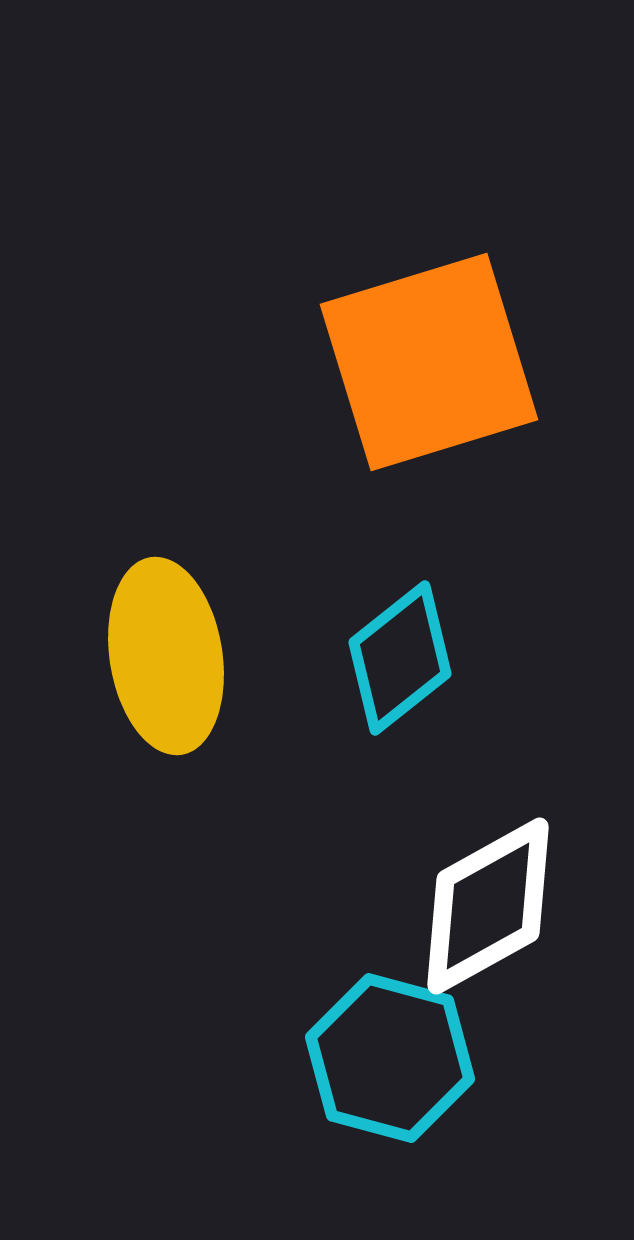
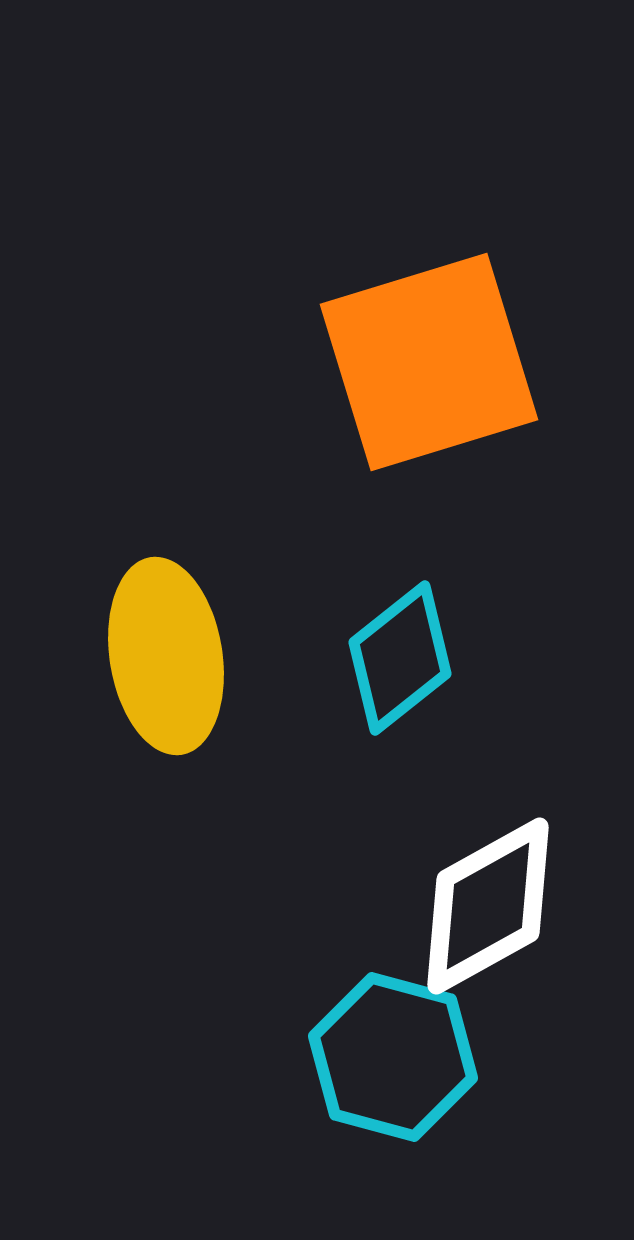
cyan hexagon: moved 3 px right, 1 px up
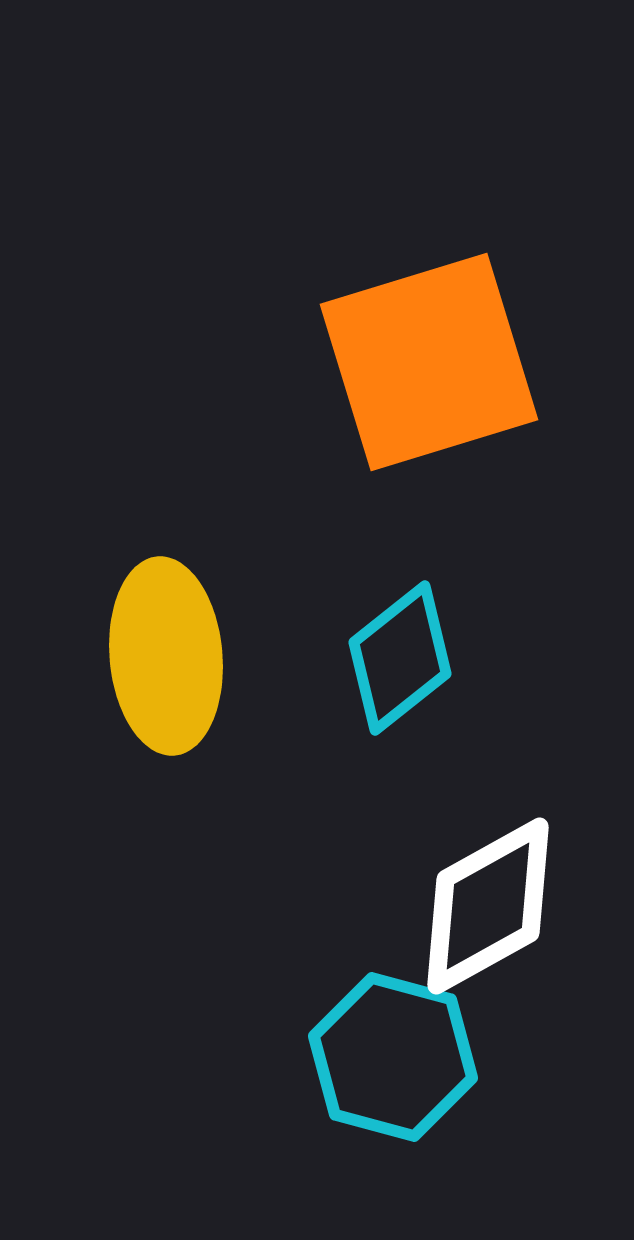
yellow ellipse: rotated 4 degrees clockwise
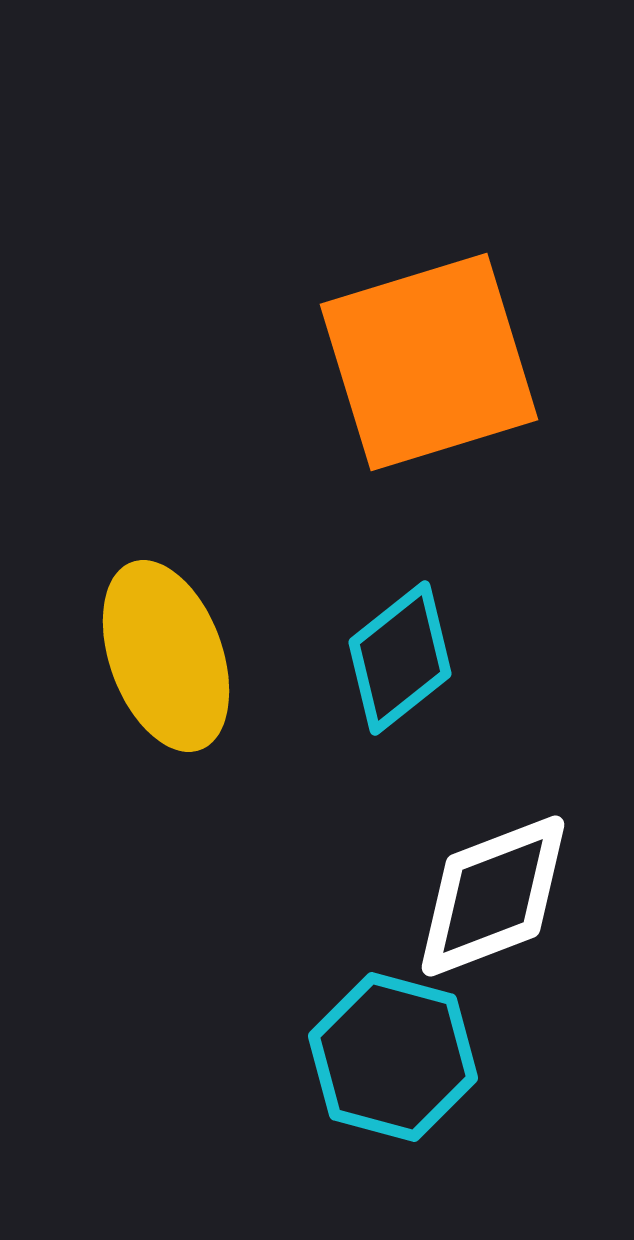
yellow ellipse: rotated 15 degrees counterclockwise
white diamond: moved 5 px right, 10 px up; rotated 8 degrees clockwise
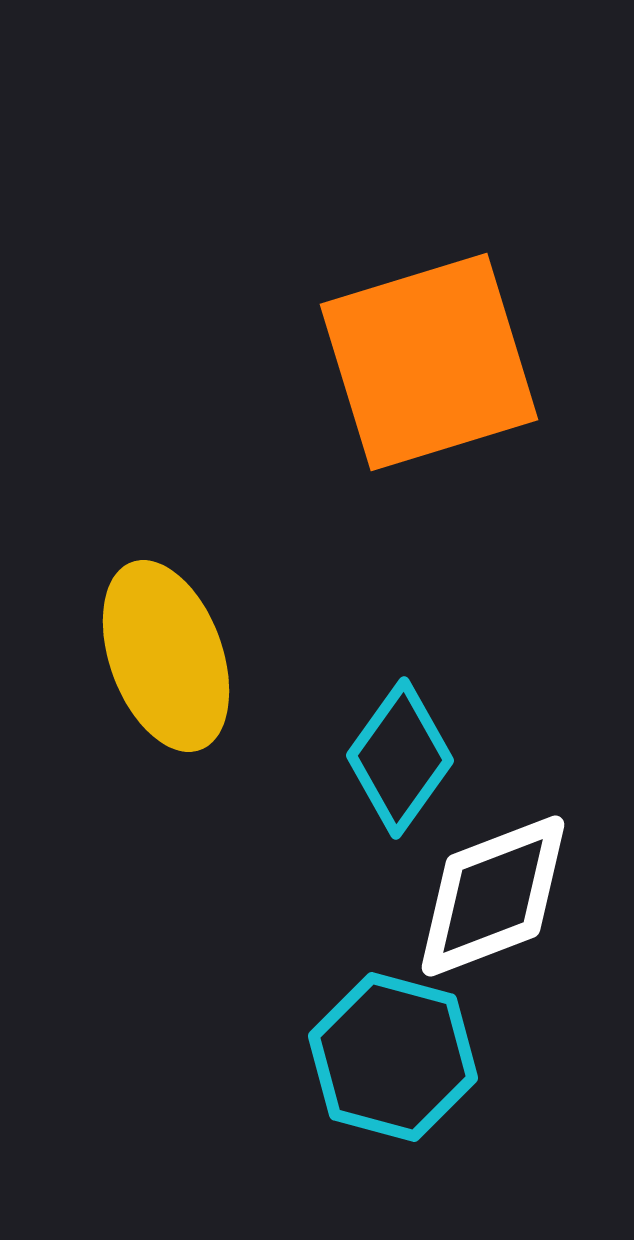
cyan diamond: moved 100 px down; rotated 16 degrees counterclockwise
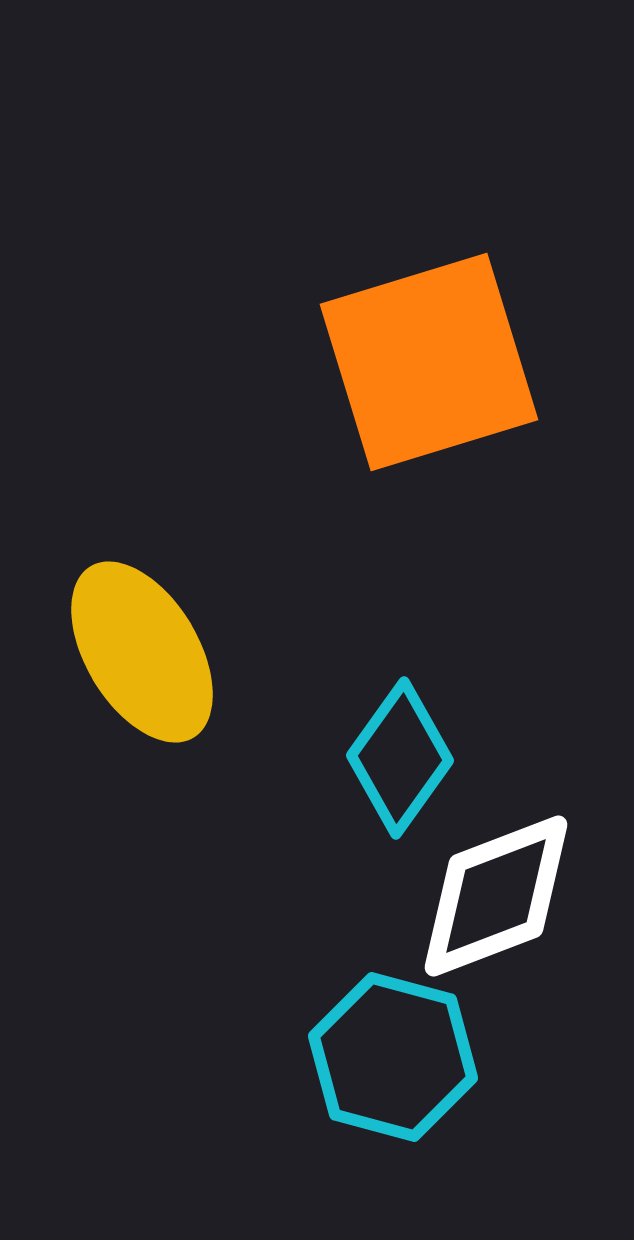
yellow ellipse: moved 24 px left, 4 px up; rotated 11 degrees counterclockwise
white diamond: moved 3 px right
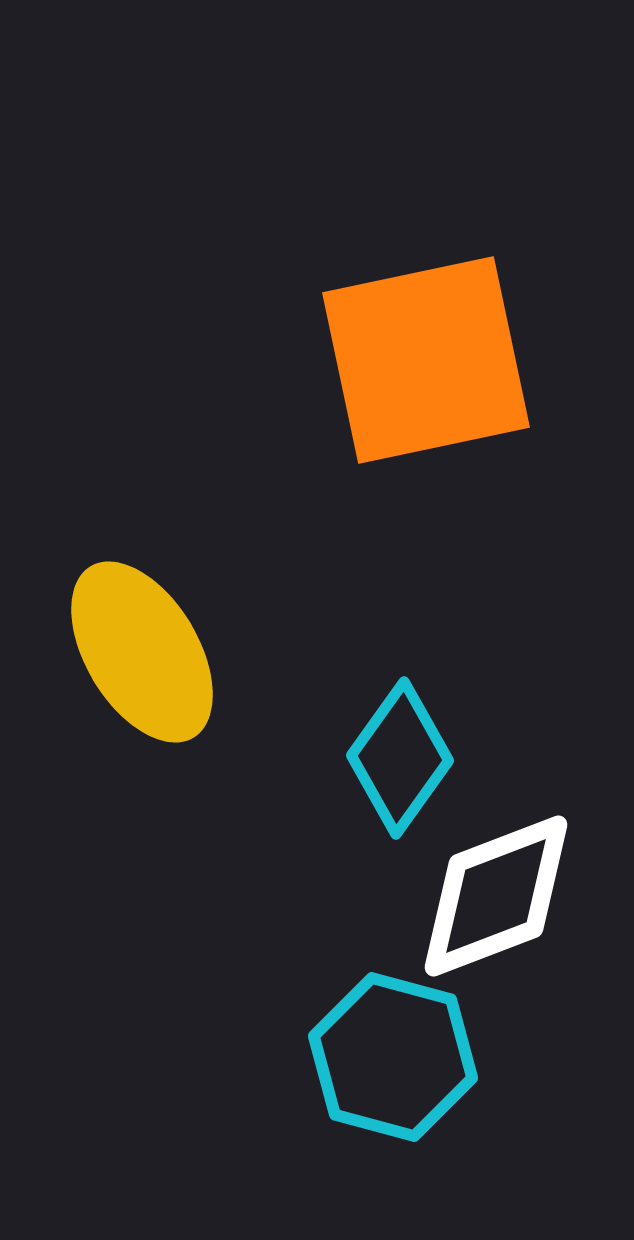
orange square: moved 3 px left, 2 px up; rotated 5 degrees clockwise
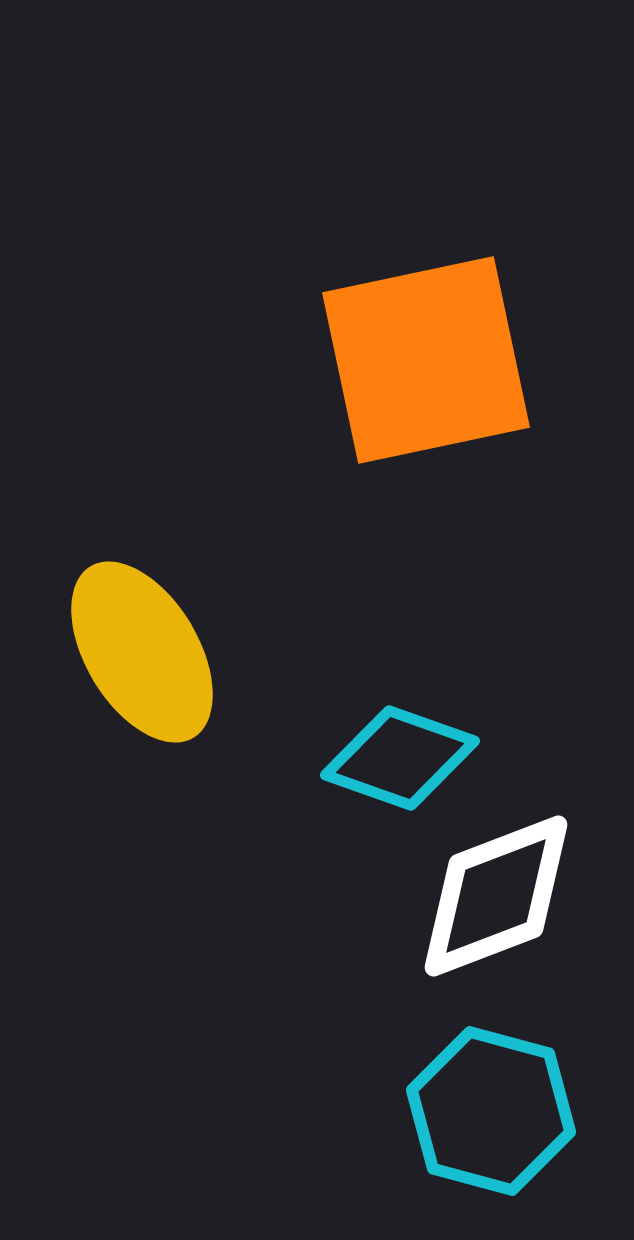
cyan diamond: rotated 74 degrees clockwise
cyan hexagon: moved 98 px right, 54 px down
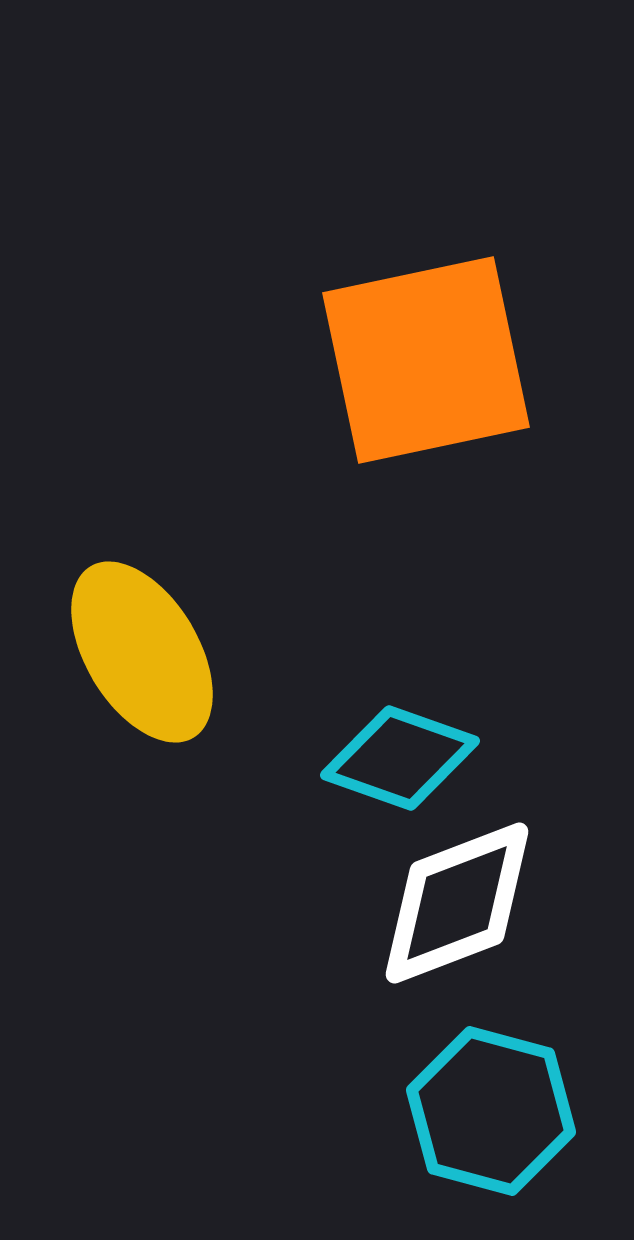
white diamond: moved 39 px left, 7 px down
